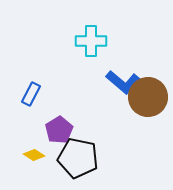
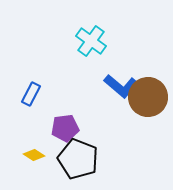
cyan cross: rotated 36 degrees clockwise
blue L-shape: moved 2 px left, 4 px down
purple pentagon: moved 6 px right, 2 px up; rotated 24 degrees clockwise
black pentagon: moved 1 px down; rotated 9 degrees clockwise
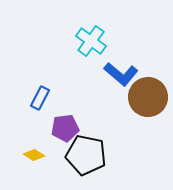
blue L-shape: moved 12 px up
blue rectangle: moved 9 px right, 4 px down
black pentagon: moved 8 px right, 4 px up; rotated 9 degrees counterclockwise
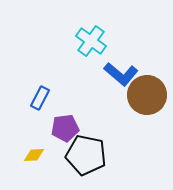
brown circle: moved 1 px left, 2 px up
yellow diamond: rotated 35 degrees counterclockwise
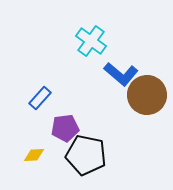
blue rectangle: rotated 15 degrees clockwise
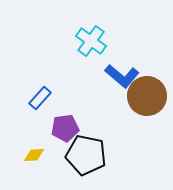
blue L-shape: moved 1 px right, 2 px down
brown circle: moved 1 px down
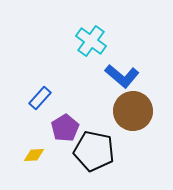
brown circle: moved 14 px left, 15 px down
purple pentagon: rotated 24 degrees counterclockwise
black pentagon: moved 8 px right, 4 px up
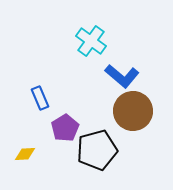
blue rectangle: rotated 65 degrees counterclockwise
black pentagon: moved 3 px right, 1 px up; rotated 27 degrees counterclockwise
yellow diamond: moved 9 px left, 1 px up
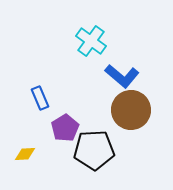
brown circle: moved 2 px left, 1 px up
black pentagon: moved 3 px left; rotated 12 degrees clockwise
